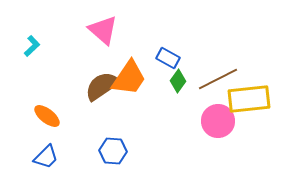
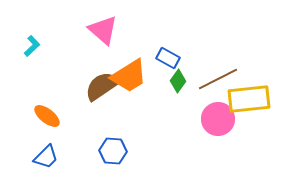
orange trapezoid: moved 2 px up; rotated 24 degrees clockwise
pink circle: moved 2 px up
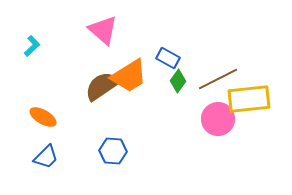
orange ellipse: moved 4 px left, 1 px down; rotated 8 degrees counterclockwise
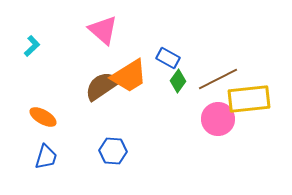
blue trapezoid: rotated 28 degrees counterclockwise
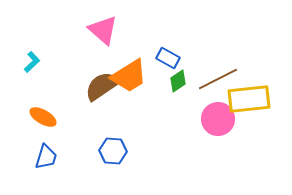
cyan L-shape: moved 16 px down
green diamond: rotated 20 degrees clockwise
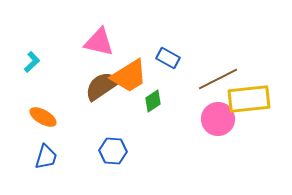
pink triangle: moved 4 px left, 12 px down; rotated 28 degrees counterclockwise
green diamond: moved 25 px left, 20 px down
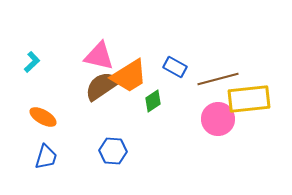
pink triangle: moved 14 px down
blue rectangle: moved 7 px right, 9 px down
brown line: rotated 12 degrees clockwise
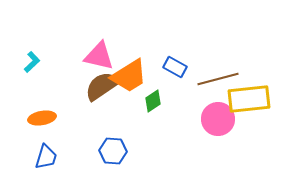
orange ellipse: moved 1 px left, 1 px down; rotated 40 degrees counterclockwise
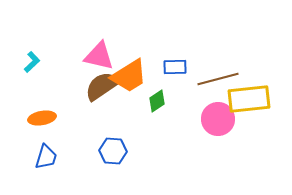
blue rectangle: rotated 30 degrees counterclockwise
green diamond: moved 4 px right
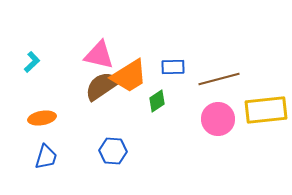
pink triangle: moved 1 px up
blue rectangle: moved 2 px left
brown line: moved 1 px right
yellow rectangle: moved 17 px right, 11 px down
